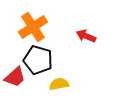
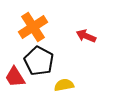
black pentagon: moved 1 px right, 1 px down; rotated 12 degrees clockwise
red trapezoid: rotated 100 degrees clockwise
yellow semicircle: moved 5 px right, 1 px down
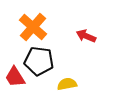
orange cross: rotated 16 degrees counterclockwise
black pentagon: rotated 20 degrees counterclockwise
yellow semicircle: moved 3 px right, 1 px up
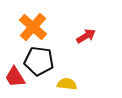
red arrow: rotated 126 degrees clockwise
yellow semicircle: rotated 18 degrees clockwise
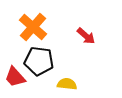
red arrow: rotated 72 degrees clockwise
red trapezoid: rotated 10 degrees counterclockwise
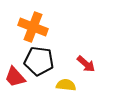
orange cross: rotated 20 degrees counterclockwise
red arrow: moved 28 px down
yellow semicircle: moved 1 px left, 1 px down
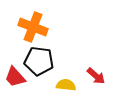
red arrow: moved 10 px right, 12 px down
